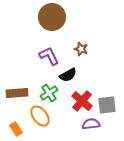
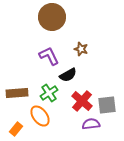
orange rectangle: rotated 72 degrees clockwise
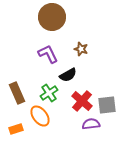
purple L-shape: moved 1 px left, 2 px up
brown rectangle: rotated 70 degrees clockwise
orange rectangle: rotated 32 degrees clockwise
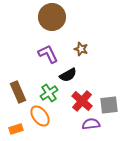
brown rectangle: moved 1 px right, 1 px up
gray square: moved 2 px right
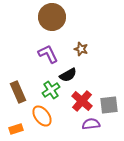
green cross: moved 2 px right, 3 px up
orange ellipse: moved 2 px right
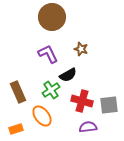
red cross: rotated 25 degrees counterclockwise
purple semicircle: moved 3 px left, 3 px down
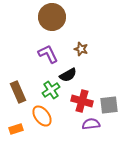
purple semicircle: moved 3 px right, 3 px up
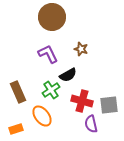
purple semicircle: rotated 96 degrees counterclockwise
